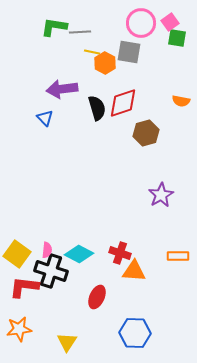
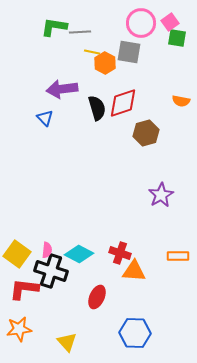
red L-shape: moved 2 px down
yellow triangle: rotated 15 degrees counterclockwise
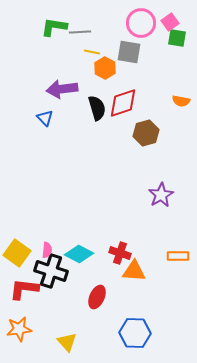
orange hexagon: moved 5 px down
yellow square: moved 1 px up
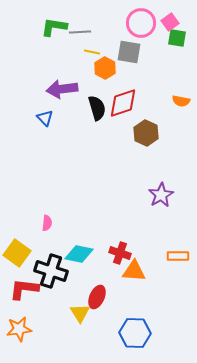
brown hexagon: rotated 20 degrees counterclockwise
pink semicircle: moved 27 px up
cyan diamond: rotated 16 degrees counterclockwise
yellow triangle: moved 13 px right, 29 px up; rotated 10 degrees clockwise
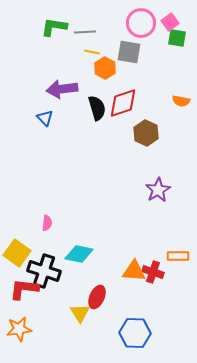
gray line: moved 5 px right
purple star: moved 3 px left, 5 px up
red cross: moved 33 px right, 19 px down
black cross: moved 7 px left
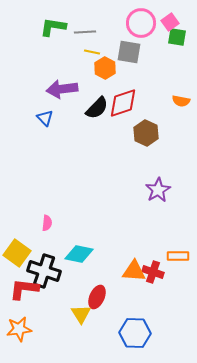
green L-shape: moved 1 px left
green square: moved 1 px up
black semicircle: rotated 60 degrees clockwise
yellow triangle: moved 1 px right, 1 px down
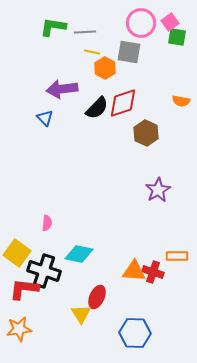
orange rectangle: moved 1 px left
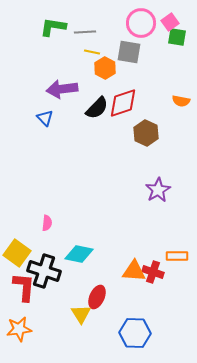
red L-shape: moved 2 px up; rotated 88 degrees clockwise
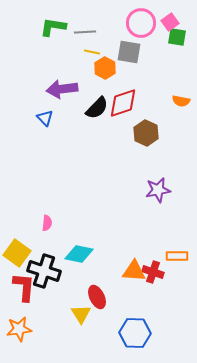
purple star: rotated 20 degrees clockwise
red ellipse: rotated 50 degrees counterclockwise
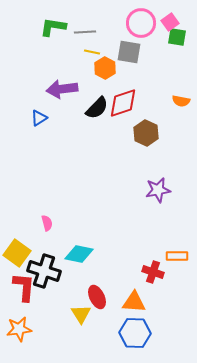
blue triangle: moved 6 px left; rotated 42 degrees clockwise
pink semicircle: rotated 21 degrees counterclockwise
orange triangle: moved 31 px down
